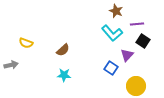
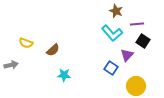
brown semicircle: moved 10 px left
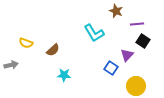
cyan L-shape: moved 18 px left; rotated 10 degrees clockwise
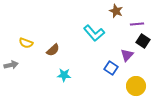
cyan L-shape: rotated 10 degrees counterclockwise
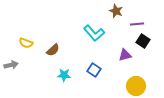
purple triangle: moved 2 px left; rotated 32 degrees clockwise
blue square: moved 17 px left, 2 px down
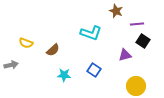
cyan L-shape: moved 3 px left; rotated 30 degrees counterclockwise
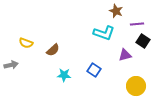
cyan L-shape: moved 13 px right
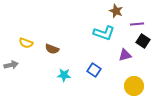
brown semicircle: moved 1 px left, 1 px up; rotated 64 degrees clockwise
yellow circle: moved 2 px left
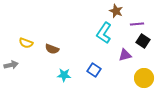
cyan L-shape: rotated 105 degrees clockwise
yellow circle: moved 10 px right, 8 px up
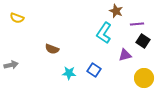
yellow semicircle: moved 9 px left, 25 px up
cyan star: moved 5 px right, 2 px up
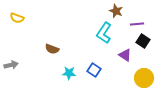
purple triangle: rotated 48 degrees clockwise
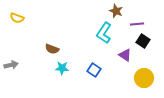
cyan star: moved 7 px left, 5 px up
